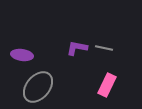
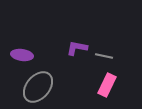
gray line: moved 8 px down
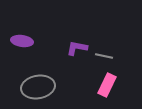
purple ellipse: moved 14 px up
gray ellipse: rotated 40 degrees clockwise
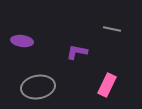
purple L-shape: moved 4 px down
gray line: moved 8 px right, 27 px up
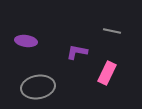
gray line: moved 2 px down
purple ellipse: moved 4 px right
pink rectangle: moved 12 px up
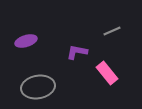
gray line: rotated 36 degrees counterclockwise
purple ellipse: rotated 25 degrees counterclockwise
pink rectangle: rotated 65 degrees counterclockwise
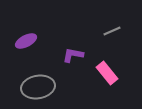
purple ellipse: rotated 10 degrees counterclockwise
purple L-shape: moved 4 px left, 3 px down
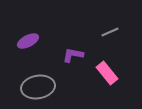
gray line: moved 2 px left, 1 px down
purple ellipse: moved 2 px right
